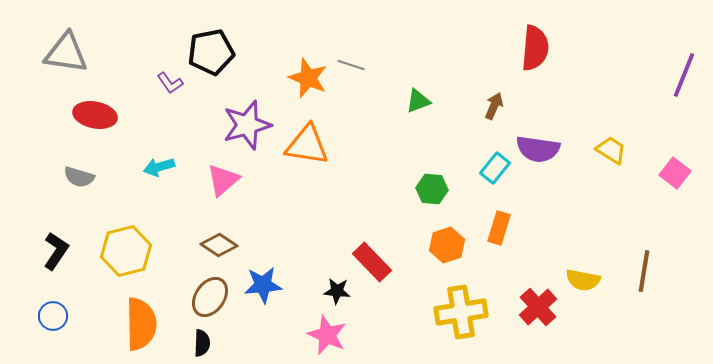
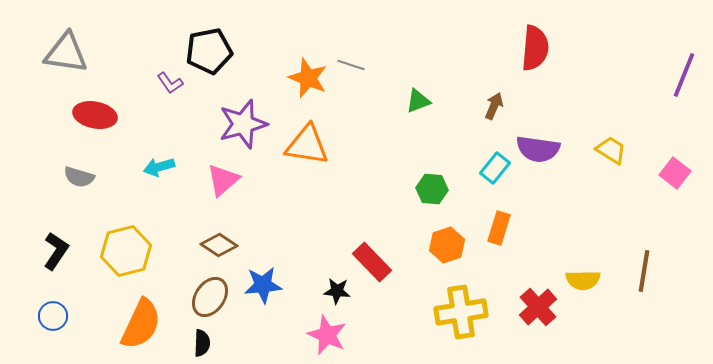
black pentagon: moved 2 px left, 1 px up
purple star: moved 4 px left, 1 px up
yellow semicircle: rotated 12 degrees counterclockwise
orange semicircle: rotated 26 degrees clockwise
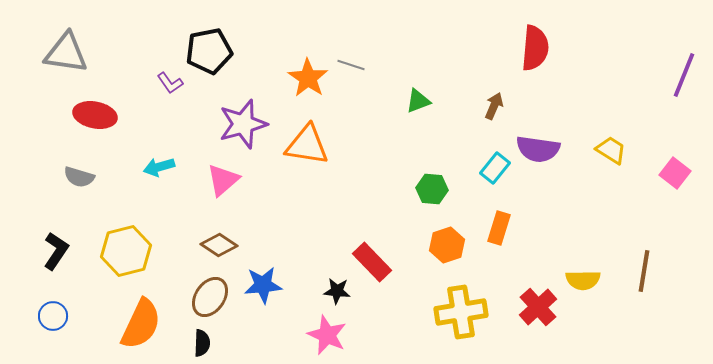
orange star: rotated 12 degrees clockwise
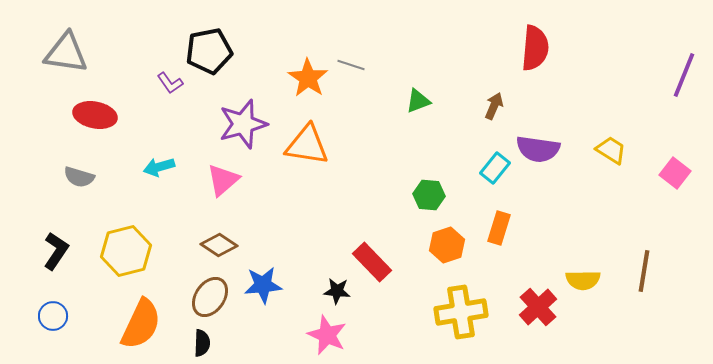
green hexagon: moved 3 px left, 6 px down
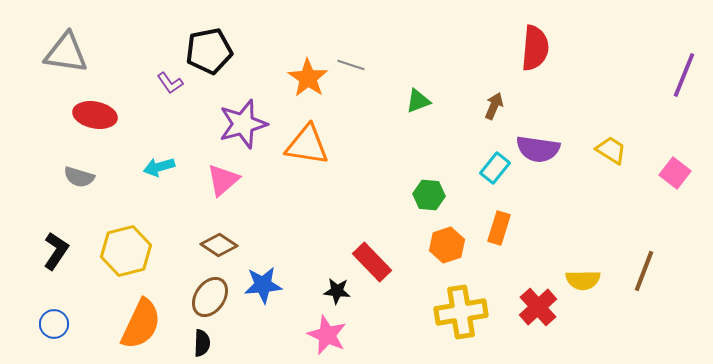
brown line: rotated 12 degrees clockwise
blue circle: moved 1 px right, 8 px down
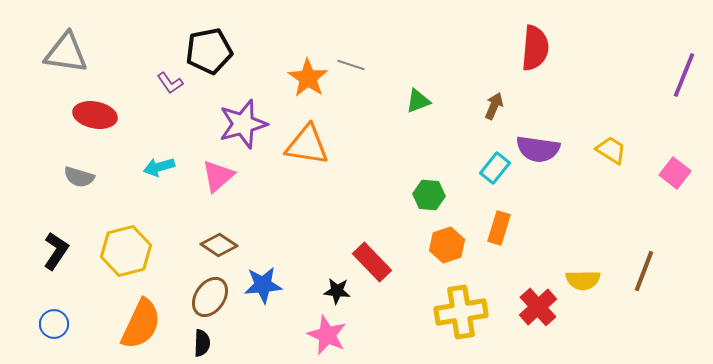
pink triangle: moved 5 px left, 4 px up
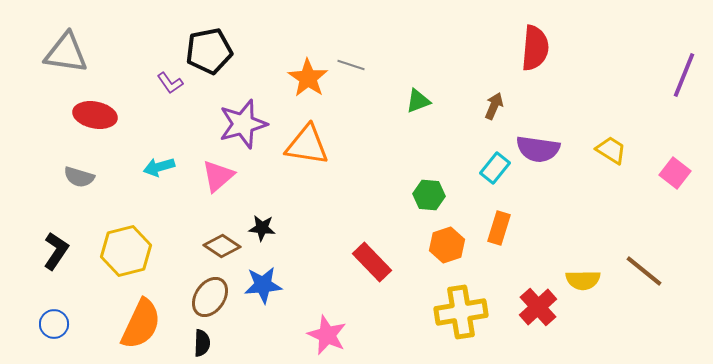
brown diamond: moved 3 px right, 1 px down
brown line: rotated 72 degrees counterclockwise
black star: moved 75 px left, 63 px up
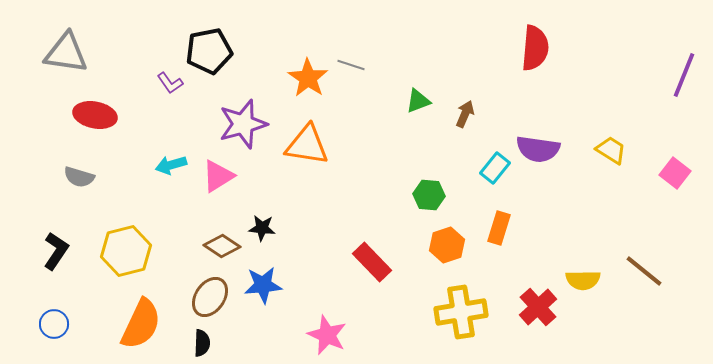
brown arrow: moved 29 px left, 8 px down
cyan arrow: moved 12 px right, 2 px up
pink triangle: rotated 9 degrees clockwise
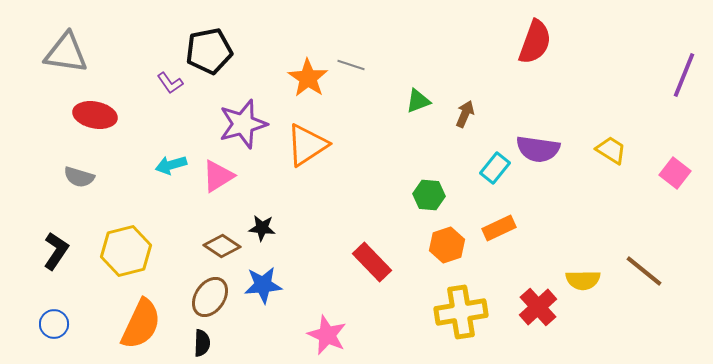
red semicircle: moved 6 px up; rotated 15 degrees clockwise
orange triangle: rotated 42 degrees counterclockwise
orange rectangle: rotated 48 degrees clockwise
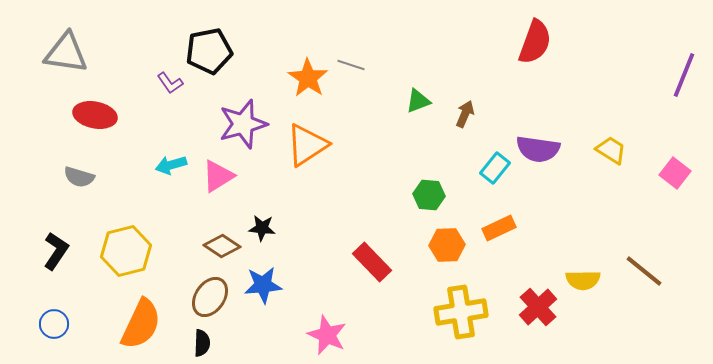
orange hexagon: rotated 16 degrees clockwise
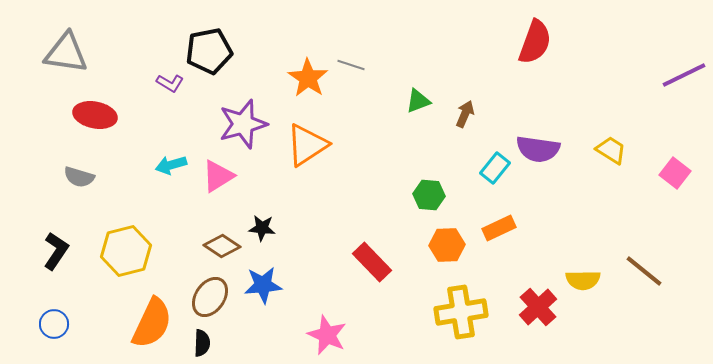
purple line: rotated 42 degrees clockwise
purple L-shape: rotated 24 degrees counterclockwise
orange semicircle: moved 11 px right, 1 px up
